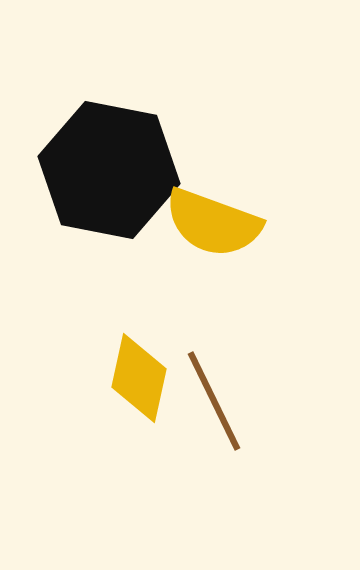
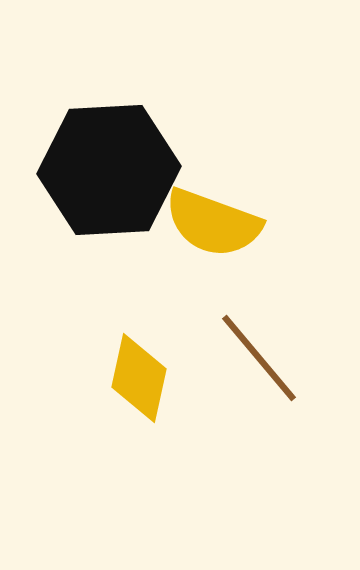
black hexagon: rotated 14 degrees counterclockwise
brown line: moved 45 px right, 43 px up; rotated 14 degrees counterclockwise
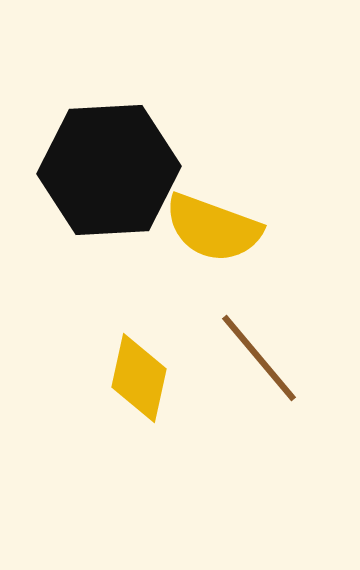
yellow semicircle: moved 5 px down
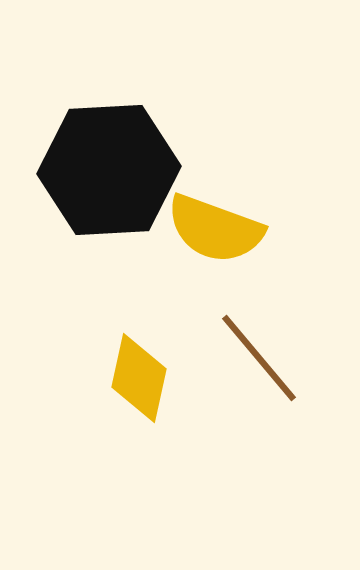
yellow semicircle: moved 2 px right, 1 px down
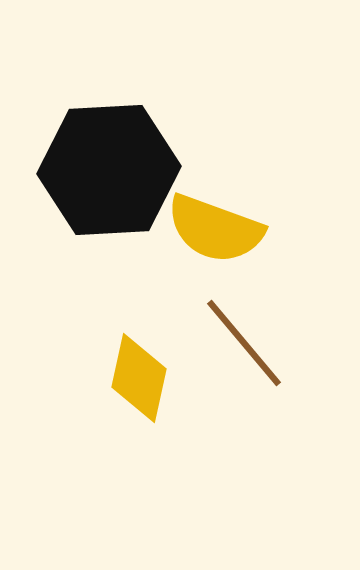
brown line: moved 15 px left, 15 px up
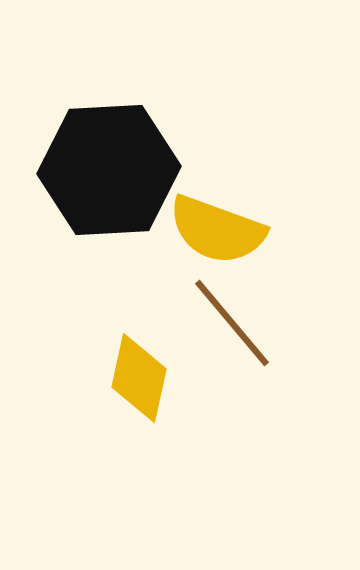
yellow semicircle: moved 2 px right, 1 px down
brown line: moved 12 px left, 20 px up
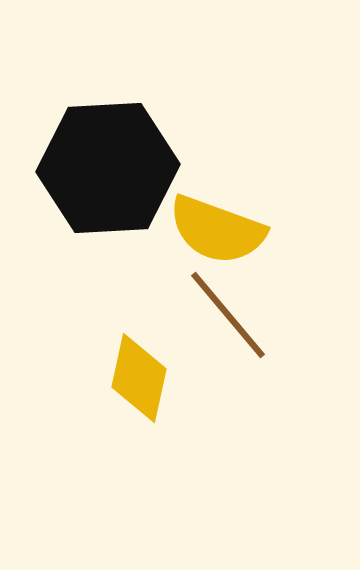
black hexagon: moved 1 px left, 2 px up
brown line: moved 4 px left, 8 px up
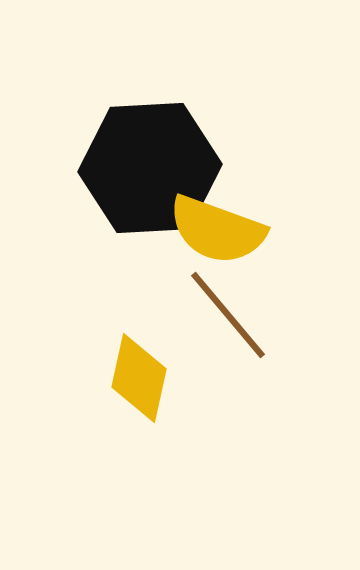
black hexagon: moved 42 px right
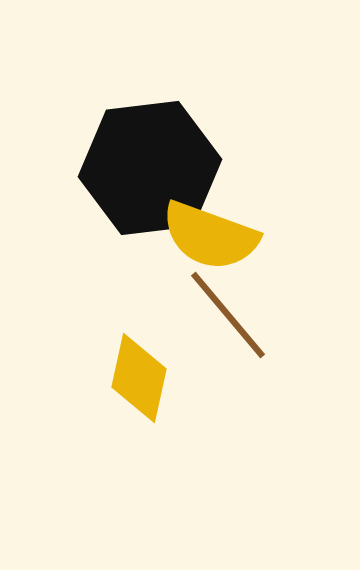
black hexagon: rotated 4 degrees counterclockwise
yellow semicircle: moved 7 px left, 6 px down
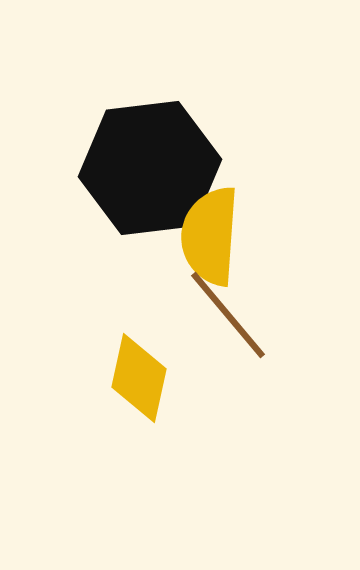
yellow semicircle: rotated 74 degrees clockwise
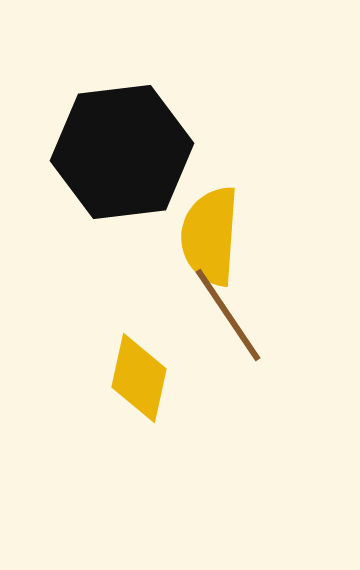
black hexagon: moved 28 px left, 16 px up
brown line: rotated 6 degrees clockwise
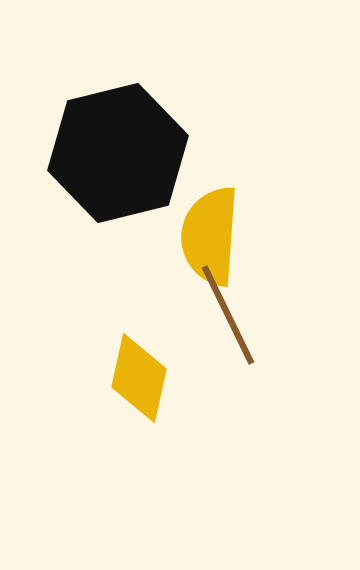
black hexagon: moved 4 px left, 1 px down; rotated 7 degrees counterclockwise
brown line: rotated 8 degrees clockwise
